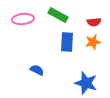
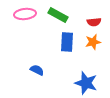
pink ellipse: moved 2 px right, 5 px up
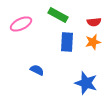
pink ellipse: moved 4 px left, 10 px down; rotated 20 degrees counterclockwise
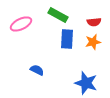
blue rectangle: moved 3 px up
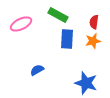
red semicircle: rotated 104 degrees clockwise
orange star: moved 1 px up
blue semicircle: rotated 56 degrees counterclockwise
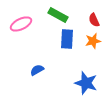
red semicircle: moved 2 px up; rotated 32 degrees counterclockwise
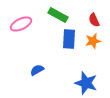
blue rectangle: moved 2 px right
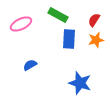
red semicircle: rotated 56 degrees clockwise
orange star: moved 3 px right, 1 px up
blue semicircle: moved 7 px left, 5 px up
blue star: moved 6 px left
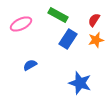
blue rectangle: moved 1 px left; rotated 30 degrees clockwise
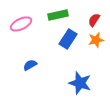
green rectangle: rotated 42 degrees counterclockwise
